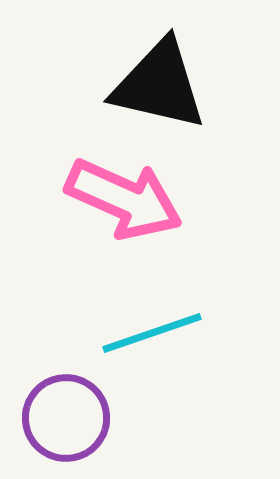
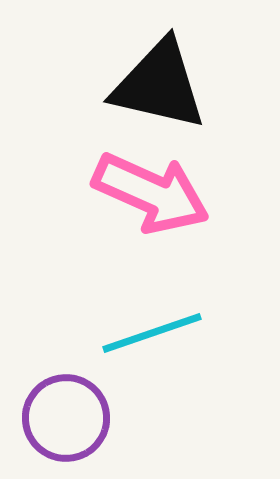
pink arrow: moved 27 px right, 6 px up
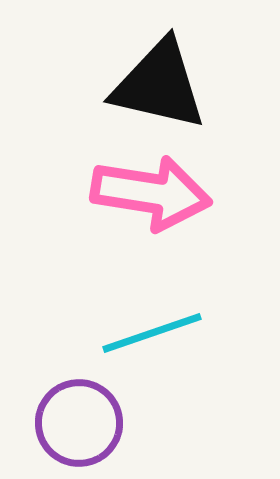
pink arrow: rotated 15 degrees counterclockwise
purple circle: moved 13 px right, 5 px down
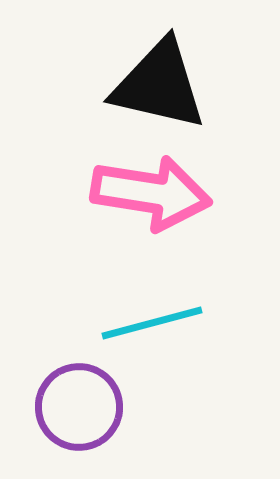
cyan line: moved 10 px up; rotated 4 degrees clockwise
purple circle: moved 16 px up
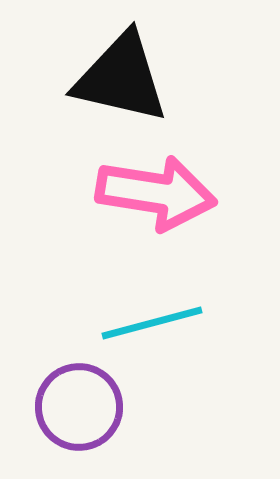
black triangle: moved 38 px left, 7 px up
pink arrow: moved 5 px right
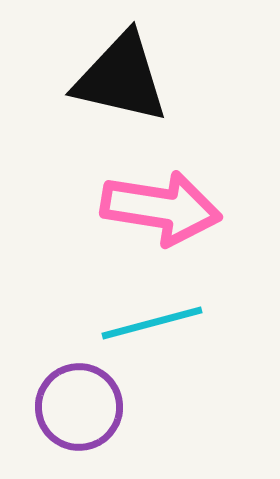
pink arrow: moved 5 px right, 15 px down
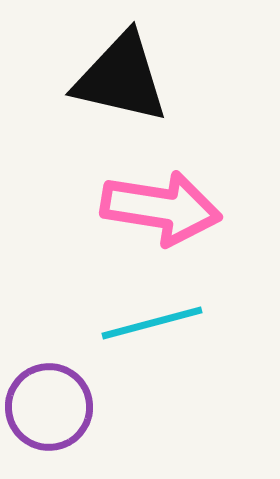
purple circle: moved 30 px left
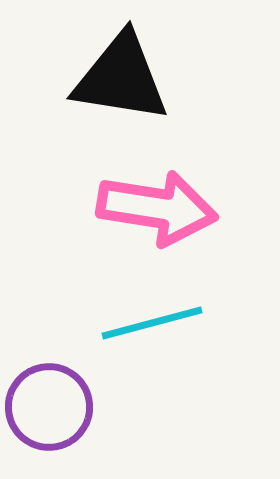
black triangle: rotated 4 degrees counterclockwise
pink arrow: moved 4 px left
